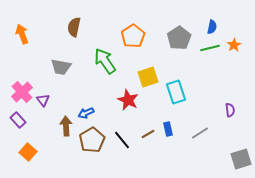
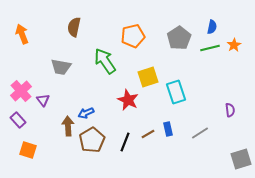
orange pentagon: rotated 20 degrees clockwise
pink cross: moved 1 px left, 1 px up
brown arrow: moved 2 px right
black line: moved 3 px right, 2 px down; rotated 60 degrees clockwise
orange square: moved 2 px up; rotated 24 degrees counterclockwise
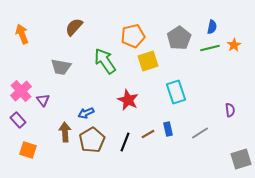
brown semicircle: rotated 30 degrees clockwise
yellow square: moved 16 px up
brown arrow: moved 3 px left, 6 px down
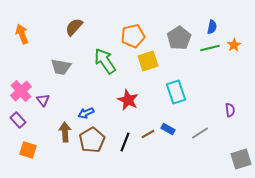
blue rectangle: rotated 48 degrees counterclockwise
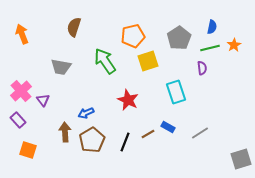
brown semicircle: rotated 24 degrees counterclockwise
purple semicircle: moved 28 px left, 42 px up
blue rectangle: moved 2 px up
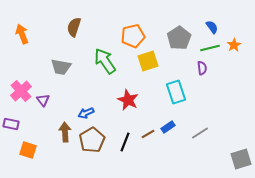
blue semicircle: rotated 48 degrees counterclockwise
purple rectangle: moved 7 px left, 4 px down; rotated 35 degrees counterclockwise
blue rectangle: rotated 64 degrees counterclockwise
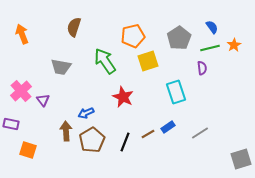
red star: moved 5 px left, 3 px up
brown arrow: moved 1 px right, 1 px up
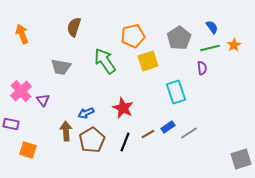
red star: moved 11 px down
gray line: moved 11 px left
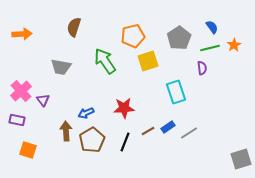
orange arrow: rotated 108 degrees clockwise
red star: moved 1 px right; rotated 30 degrees counterclockwise
purple rectangle: moved 6 px right, 4 px up
brown line: moved 3 px up
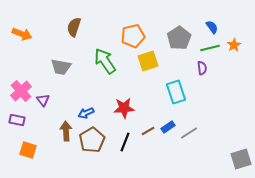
orange arrow: rotated 24 degrees clockwise
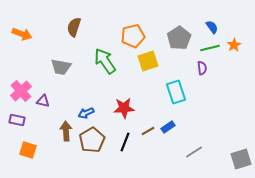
purple triangle: moved 1 px down; rotated 40 degrees counterclockwise
gray line: moved 5 px right, 19 px down
